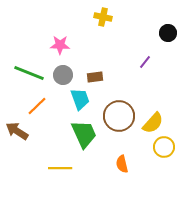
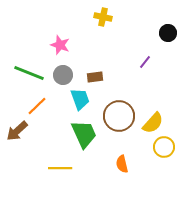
pink star: rotated 18 degrees clockwise
brown arrow: rotated 75 degrees counterclockwise
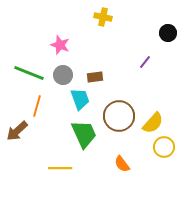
orange line: rotated 30 degrees counterclockwise
orange semicircle: rotated 24 degrees counterclockwise
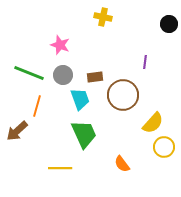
black circle: moved 1 px right, 9 px up
purple line: rotated 32 degrees counterclockwise
brown circle: moved 4 px right, 21 px up
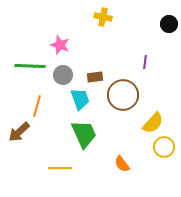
green line: moved 1 px right, 7 px up; rotated 20 degrees counterclockwise
brown arrow: moved 2 px right, 1 px down
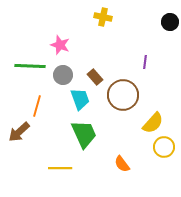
black circle: moved 1 px right, 2 px up
brown rectangle: rotated 56 degrees clockwise
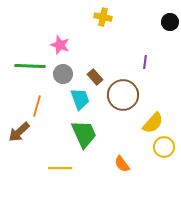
gray circle: moved 1 px up
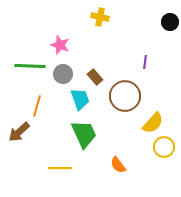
yellow cross: moved 3 px left
brown circle: moved 2 px right, 1 px down
orange semicircle: moved 4 px left, 1 px down
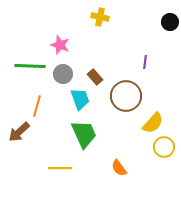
brown circle: moved 1 px right
orange semicircle: moved 1 px right, 3 px down
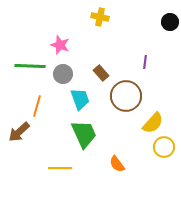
brown rectangle: moved 6 px right, 4 px up
orange semicircle: moved 2 px left, 4 px up
